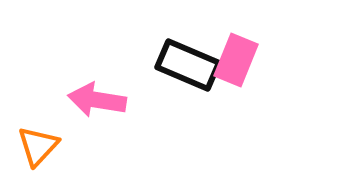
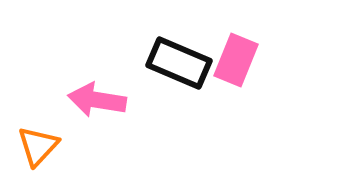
black rectangle: moved 9 px left, 2 px up
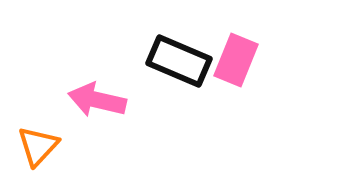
black rectangle: moved 2 px up
pink arrow: rotated 4 degrees clockwise
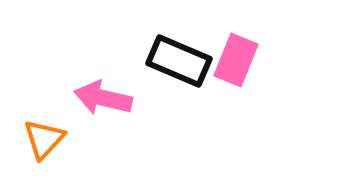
pink arrow: moved 6 px right, 2 px up
orange triangle: moved 6 px right, 7 px up
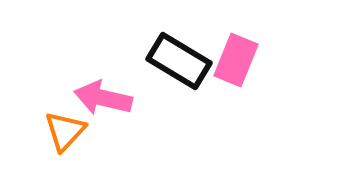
black rectangle: rotated 8 degrees clockwise
orange triangle: moved 21 px right, 8 px up
